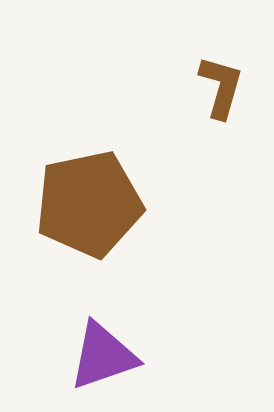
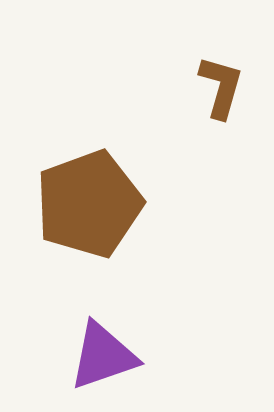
brown pentagon: rotated 8 degrees counterclockwise
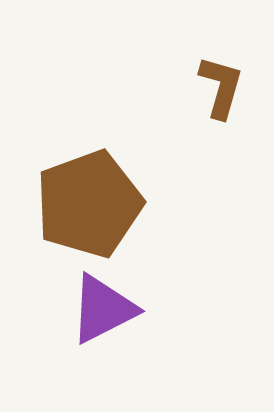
purple triangle: moved 47 px up; rotated 8 degrees counterclockwise
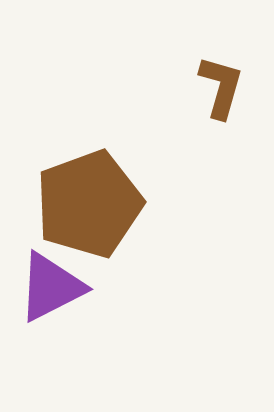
purple triangle: moved 52 px left, 22 px up
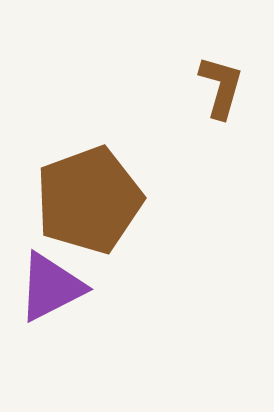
brown pentagon: moved 4 px up
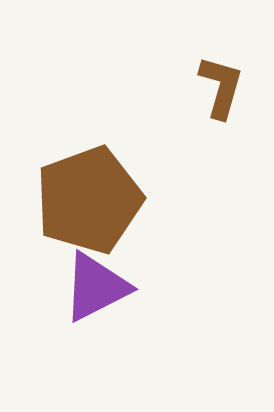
purple triangle: moved 45 px right
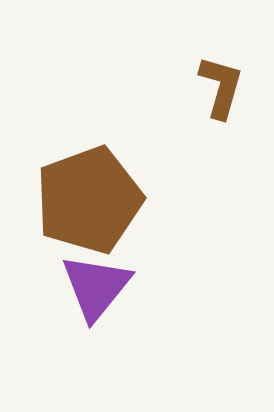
purple triangle: rotated 24 degrees counterclockwise
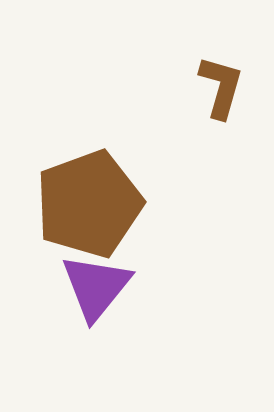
brown pentagon: moved 4 px down
